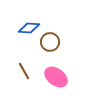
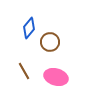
blue diamond: rotated 55 degrees counterclockwise
pink ellipse: rotated 20 degrees counterclockwise
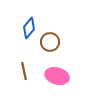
brown line: rotated 18 degrees clockwise
pink ellipse: moved 1 px right, 1 px up
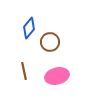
pink ellipse: rotated 30 degrees counterclockwise
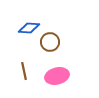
blue diamond: rotated 55 degrees clockwise
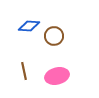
blue diamond: moved 2 px up
brown circle: moved 4 px right, 6 px up
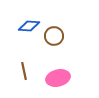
pink ellipse: moved 1 px right, 2 px down
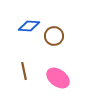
pink ellipse: rotated 50 degrees clockwise
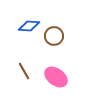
brown line: rotated 18 degrees counterclockwise
pink ellipse: moved 2 px left, 1 px up
